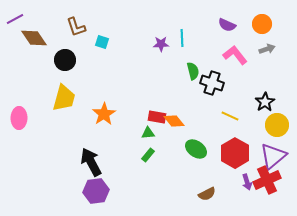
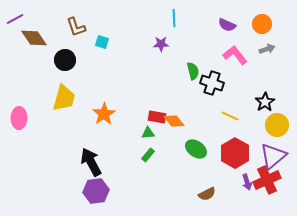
cyan line: moved 8 px left, 20 px up
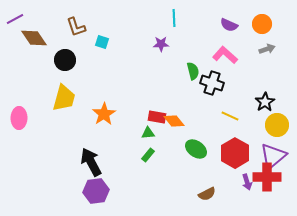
purple semicircle: moved 2 px right
pink L-shape: moved 10 px left; rotated 10 degrees counterclockwise
red cross: moved 3 px up; rotated 24 degrees clockwise
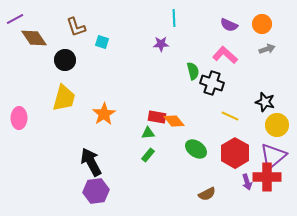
black star: rotated 24 degrees counterclockwise
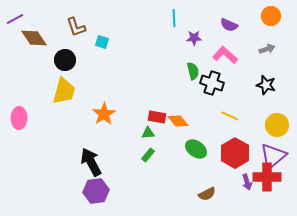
orange circle: moved 9 px right, 8 px up
purple star: moved 33 px right, 6 px up
yellow trapezoid: moved 7 px up
black star: moved 1 px right, 17 px up
orange diamond: moved 4 px right
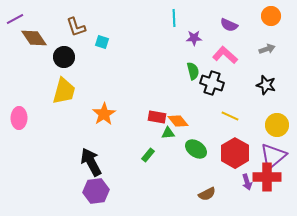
black circle: moved 1 px left, 3 px up
green triangle: moved 20 px right
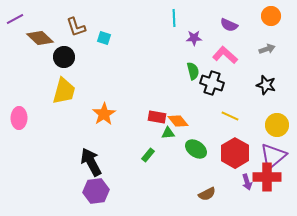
brown diamond: moved 6 px right; rotated 12 degrees counterclockwise
cyan square: moved 2 px right, 4 px up
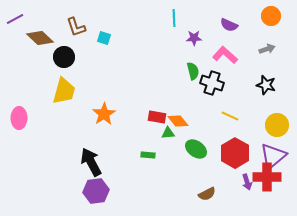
green rectangle: rotated 56 degrees clockwise
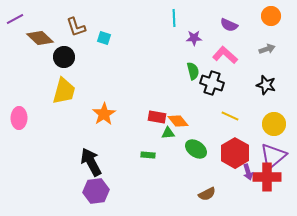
yellow circle: moved 3 px left, 1 px up
purple arrow: moved 1 px right, 10 px up
